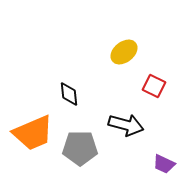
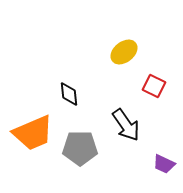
black arrow: rotated 40 degrees clockwise
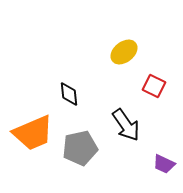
gray pentagon: rotated 12 degrees counterclockwise
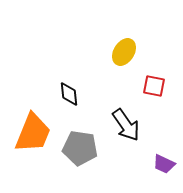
yellow ellipse: rotated 20 degrees counterclockwise
red square: rotated 15 degrees counterclockwise
orange trapezoid: rotated 45 degrees counterclockwise
gray pentagon: rotated 20 degrees clockwise
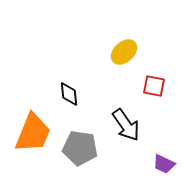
yellow ellipse: rotated 16 degrees clockwise
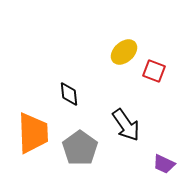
red square: moved 15 px up; rotated 10 degrees clockwise
orange trapezoid: rotated 24 degrees counterclockwise
gray pentagon: rotated 28 degrees clockwise
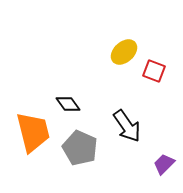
black diamond: moved 1 px left, 10 px down; rotated 30 degrees counterclockwise
black arrow: moved 1 px right, 1 px down
orange trapezoid: moved 1 px up; rotated 12 degrees counterclockwise
gray pentagon: rotated 12 degrees counterclockwise
purple trapezoid: rotated 110 degrees clockwise
